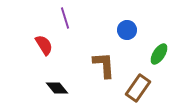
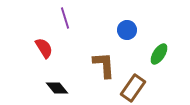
red semicircle: moved 3 px down
brown rectangle: moved 5 px left
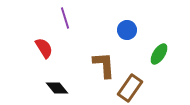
brown rectangle: moved 3 px left
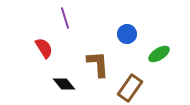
blue circle: moved 4 px down
green ellipse: rotated 25 degrees clockwise
brown L-shape: moved 6 px left, 1 px up
black diamond: moved 7 px right, 4 px up
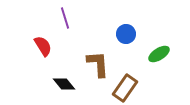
blue circle: moved 1 px left
red semicircle: moved 1 px left, 2 px up
brown rectangle: moved 5 px left
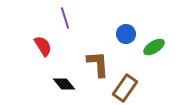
green ellipse: moved 5 px left, 7 px up
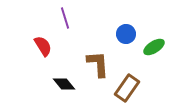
brown rectangle: moved 2 px right
